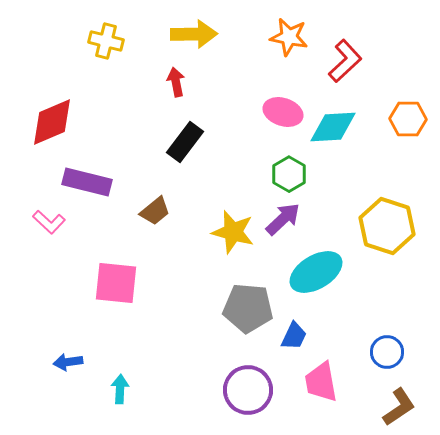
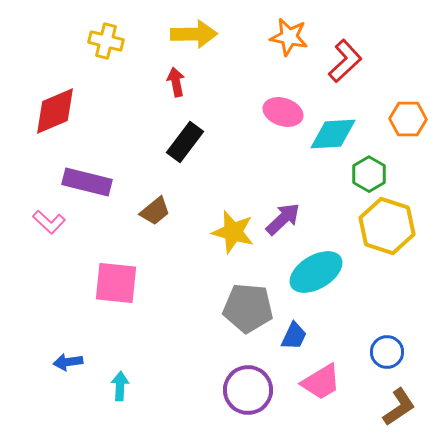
red diamond: moved 3 px right, 11 px up
cyan diamond: moved 7 px down
green hexagon: moved 80 px right
pink trapezoid: rotated 111 degrees counterclockwise
cyan arrow: moved 3 px up
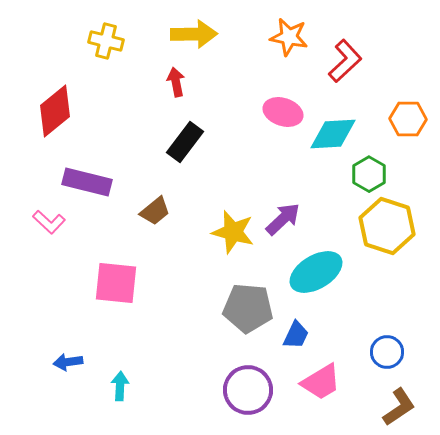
red diamond: rotated 16 degrees counterclockwise
blue trapezoid: moved 2 px right, 1 px up
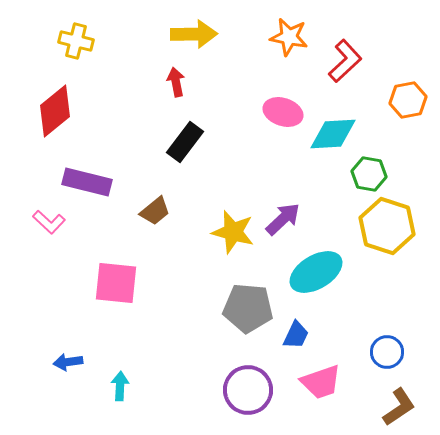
yellow cross: moved 30 px left
orange hexagon: moved 19 px up; rotated 12 degrees counterclockwise
green hexagon: rotated 20 degrees counterclockwise
pink trapezoid: rotated 12 degrees clockwise
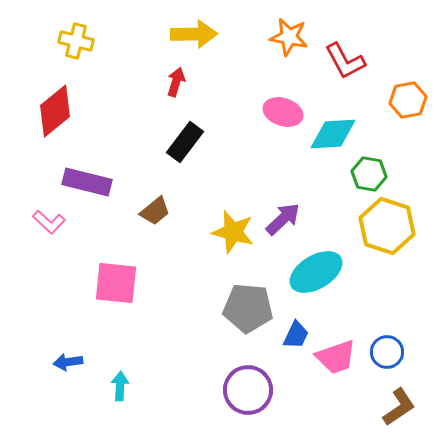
red L-shape: rotated 105 degrees clockwise
red arrow: rotated 28 degrees clockwise
pink trapezoid: moved 15 px right, 25 px up
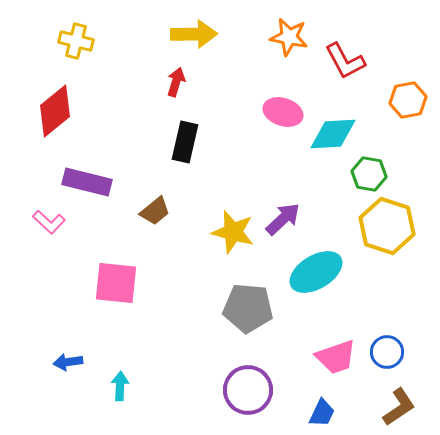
black rectangle: rotated 24 degrees counterclockwise
blue trapezoid: moved 26 px right, 78 px down
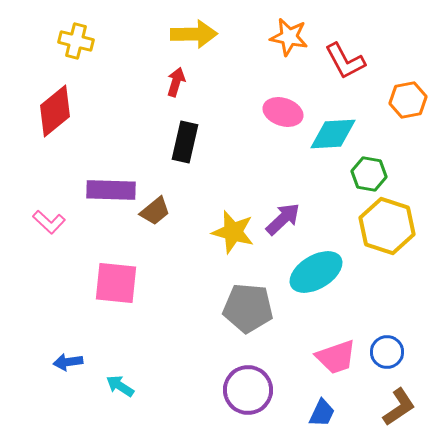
purple rectangle: moved 24 px right, 8 px down; rotated 12 degrees counterclockwise
cyan arrow: rotated 60 degrees counterclockwise
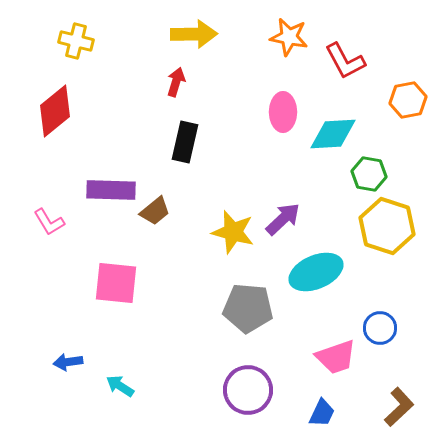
pink ellipse: rotated 72 degrees clockwise
pink L-shape: rotated 16 degrees clockwise
cyan ellipse: rotated 8 degrees clockwise
blue circle: moved 7 px left, 24 px up
brown L-shape: rotated 9 degrees counterclockwise
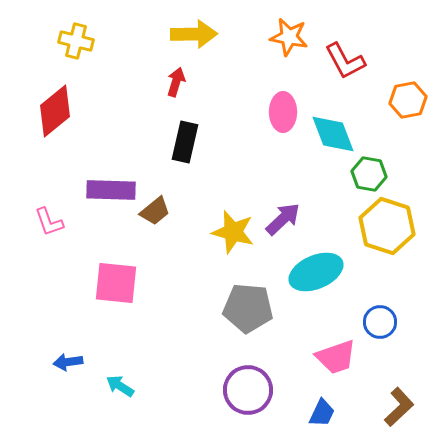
cyan diamond: rotated 72 degrees clockwise
pink L-shape: rotated 12 degrees clockwise
blue circle: moved 6 px up
